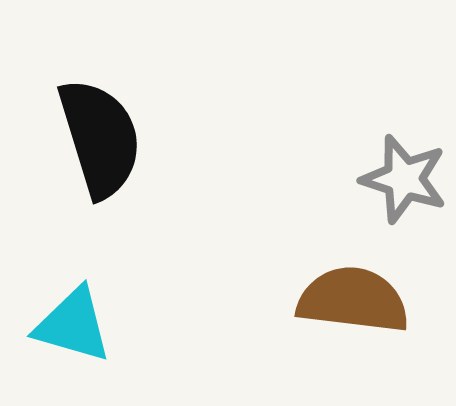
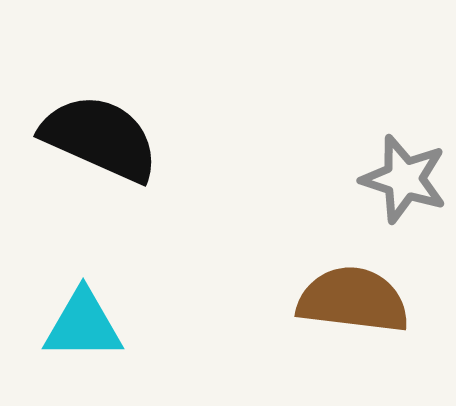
black semicircle: rotated 49 degrees counterclockwise
cyan triangle: moved 10 px right; rotated 16 degrees counterclockwise
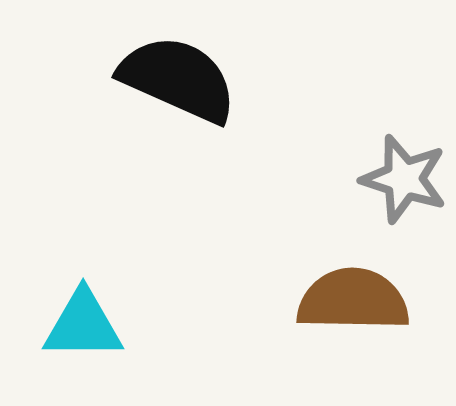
black semicircle: moved 78 px right, 59 px up
brown semicircle: rotated 6 degrees counterclockwise
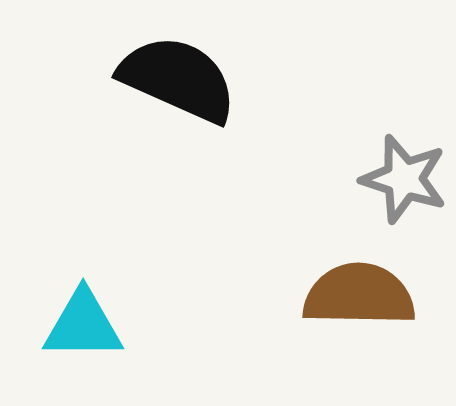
brown semicircle: moved 6 px right, 5 px up
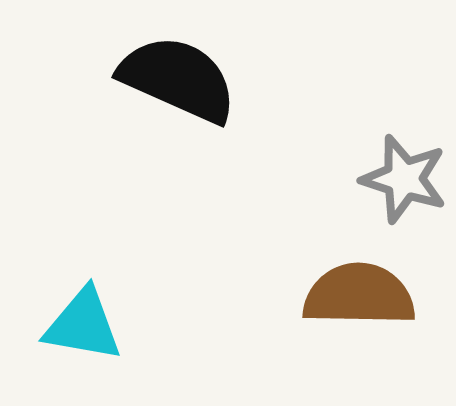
cyan triangle: rotated 10 degrees clockwise
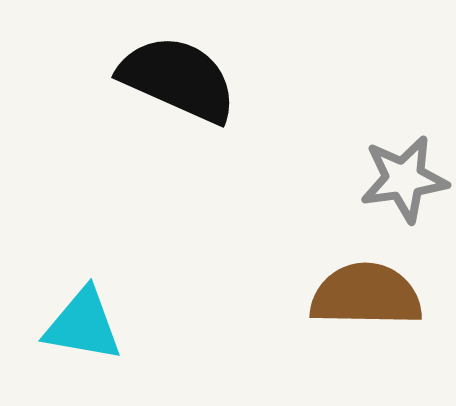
gray star: rotated 26 degrees counterclockwise
brown semicircle: moved 7 px right
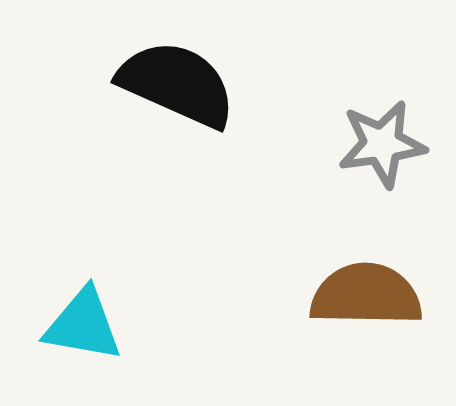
black semicircle: moved 1 px left, 5 px down
gray star: moved 22 px left, 35 px up
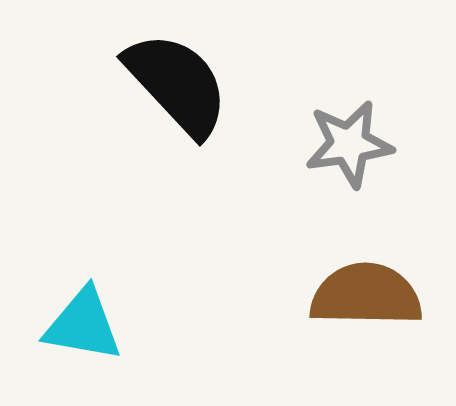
black semicircle: rotated 23 degrees clockwise
gray star: moved 33 px left
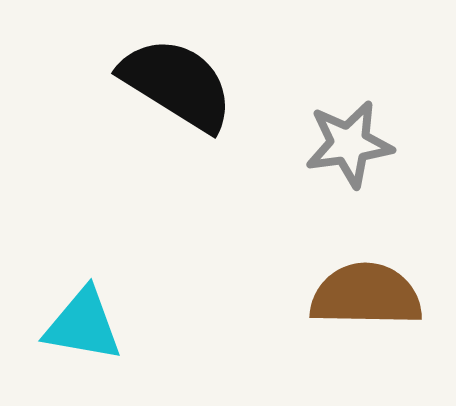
black semicircle: rotated 15 degrees counterclockwise
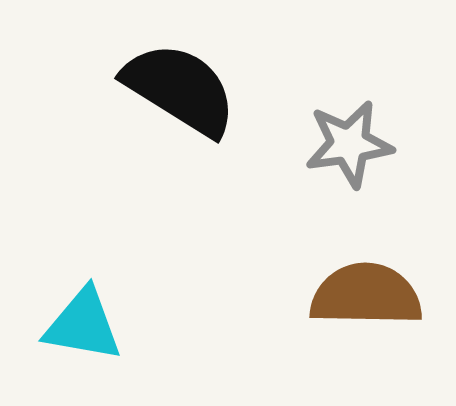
black semicircle: moved 3 px right, 5 px down
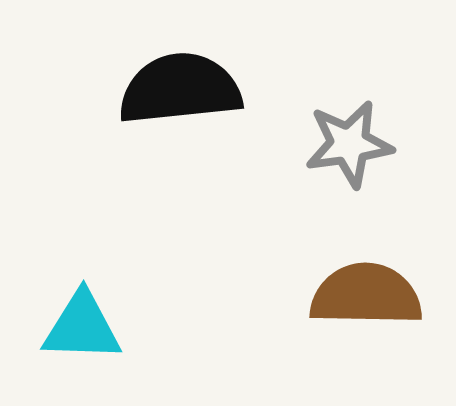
black semicircle: rotated 38 degrees counterclockwise
cyan triangle: moved 1 px left, 2 px down; rotated 8 degrees counterclockwise
